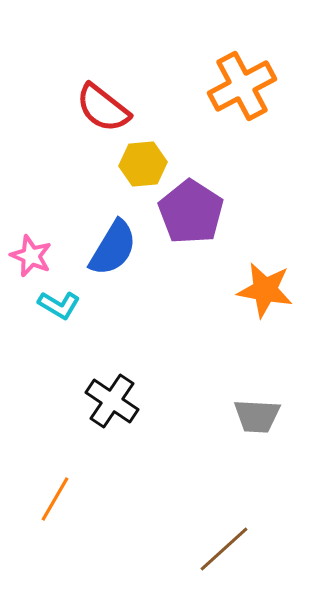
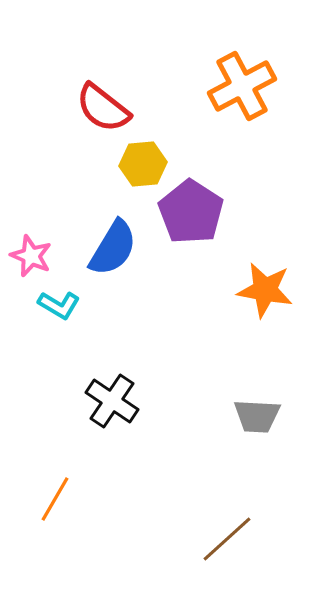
brown line: moved 3 px right, 10 px up
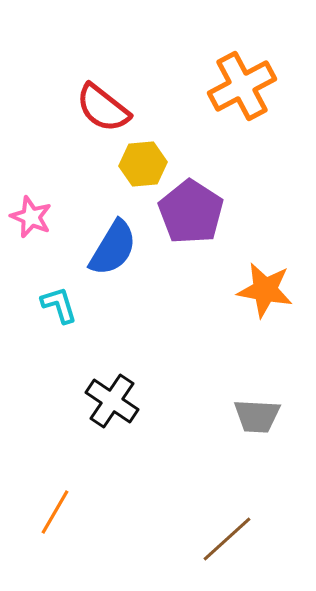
pink star: moved 39 px up
cyan L-shape: rotated 138 degrees counterclockwise
orange line: moved 13 px down
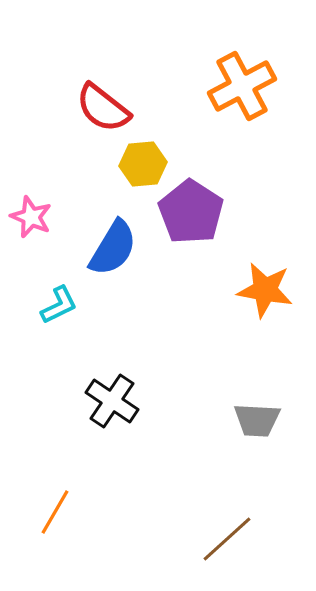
cyan L-shape: rotated 81 degrees clockwise
gray trapezoid: moved 4 px down
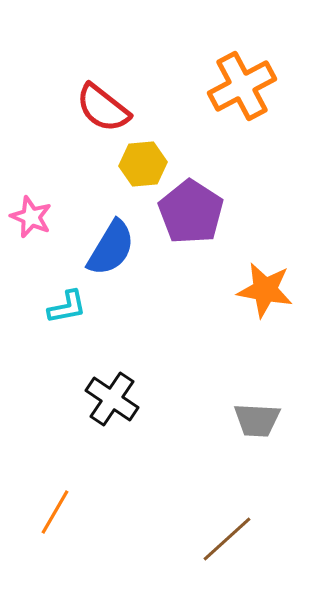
blue semicircle: moved 2 px left
cyan L-shape: moved 8 px right, 2 px down; rotated 15 degrees clockwise
black cross: moved 2 px up
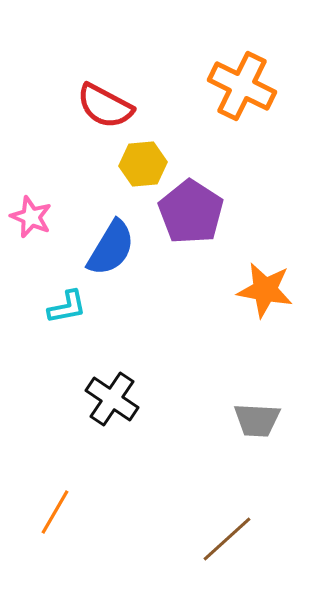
orange cross: rotated 36 degrees counterclockwise
red semicircle: moved 2 px right, 2 px up; rotated 10 degrees counterclockwise
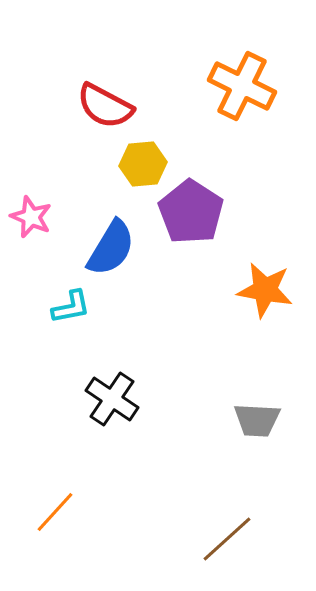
cyan L-shape: moved 4 px right
orange line: rotated 12 degrees clockwise
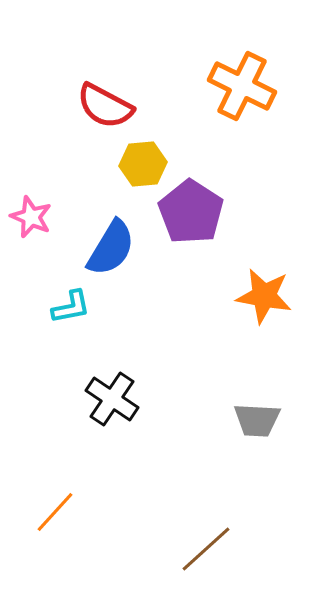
orange star: moved 1 px left, 6 px down
brown line: moved 21 px left, 10 px down
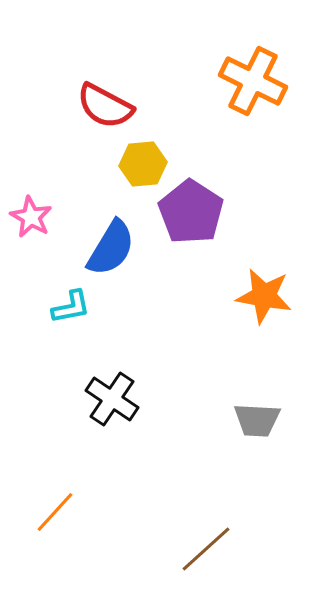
orange cross: moved 11 px right, 5 px up
pink star: rotated 6 degrees clockwise
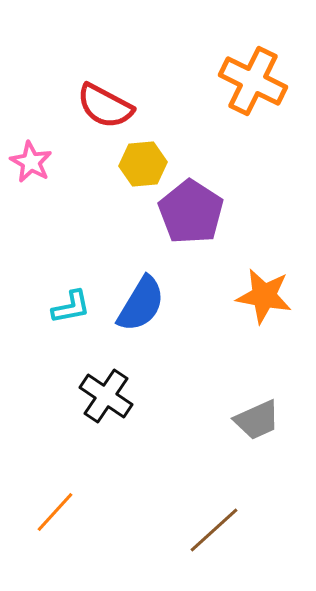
pink star: moved 55 px up
blue semicircle: moved 30 px right, 56 px down
black cross: moved 6 px left, 3 px up
gray trapezoid: rotated 27 degrees counterclockwise
brown line: moved 8 px right, 19 px up
